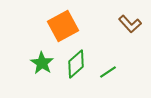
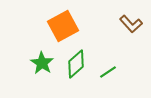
brown L-shape: moved 1 px right
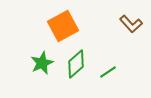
green star: rotated 15 degrees clockwise
